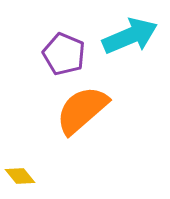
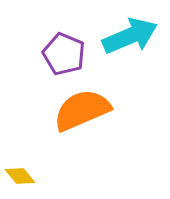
orange semicircle: rotated 18 degrees clockwise
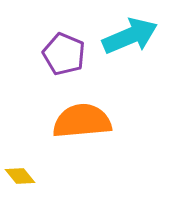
orange semicircle: moved 11 px down; rotated 18 degrees clockwise
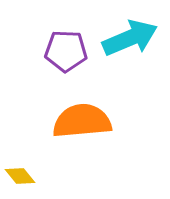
cyan arrow: moved 2 px down
purple pentagon: moved 2 px right, 3 px up; rotated 21 degrees counterclockwise
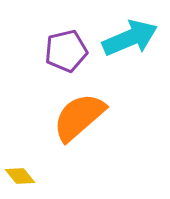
purple pentagon: rotated 15 degrees counterclockwise
orange semicircle: moved 3 px left, 4 px up; rotated 36 degrees counterclockwise
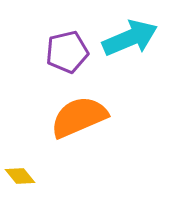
purple pentagon: moved 1 px right, 1 px down
orange semicircle: rotated 18 degrees clockwise
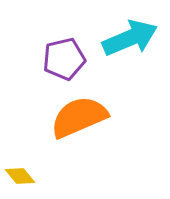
purple pentagon: moved 3 px left, 7 px down
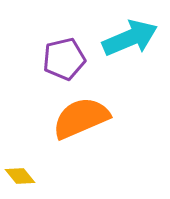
orange semicircle: moved 2 px right, 1 px down
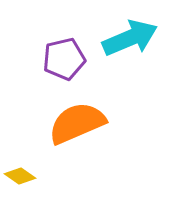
orange semicircle: moved 4 px left, 5 px down
yellow diamond: rotated 16 degrees counterclockwise
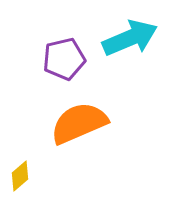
orange semicircle: moved 2 px right
yellow diamond: rotated 76 degrees counterclockwise
